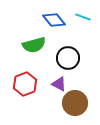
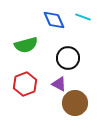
blue diamond: rotated 15 degrees clockwise
green semicircle: moved 8 px left
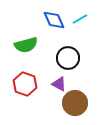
cyan line: moved 3 px left, 2 px down; rotated 49 degrees counterclockwise
red hexagon: rotated 20 degrees counterclockwise
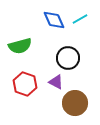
green semicircle: moved 6 px left, 1 px down
purple triangle: moved 3 px left, 2 px up
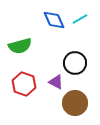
black circle: moved 7 px right, 5 px down
red hexagon: moved 1 px left
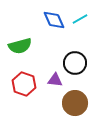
purple triangle: moved 1 px left, 2 px up; rotated 21 degrees counterclockwise
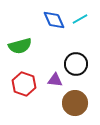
black circle: moved 1 px right, 1 px down
